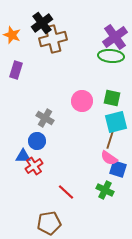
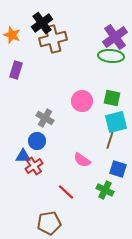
pink semicircle: moved 27 px left, 2 px down
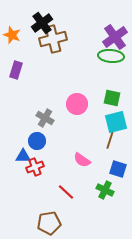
pink circle: moved 5 px left, 3 px down
red cross: moved 1 px right, 1 px down; rotated 12 degrees clockwise
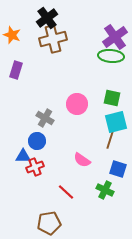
black cross: moved 5 px right, 5 px up
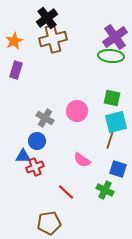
orange star: moved 2 px right, 6 px down; rotated 24 degrees clockwise
pink circle: moved 7 px down
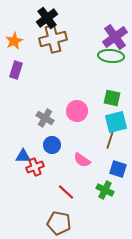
blue circle: moved 15 px right, 4 px down
brown pentagon: moved 10 px right; rotated 20 degrees clockwise
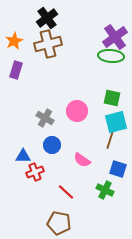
brown cross: moved 5 px left, 5 px down
red cross: moved 5 px down
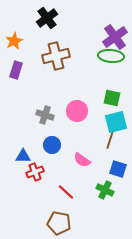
brown cross: moved 8 px right, 12 px down
gray cross: moved 3 px up; rotated 12 degrees counterclockwise
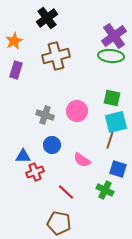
purple cross: moved 1 px left, 1 px up
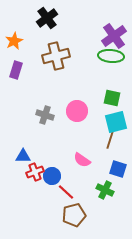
blue circle: moved 31 px down
brown pentagon: moved 15 px right, 8 px up; rotated 25 degrees counterclockwise
